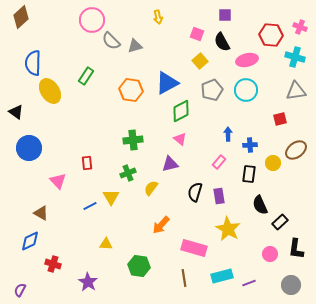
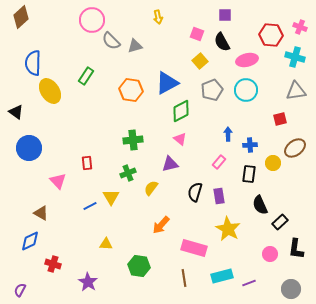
brown ellipse at (296, 150): moved 1 px left, 2 px up
gray circle at (291, 285): moved 4 px down
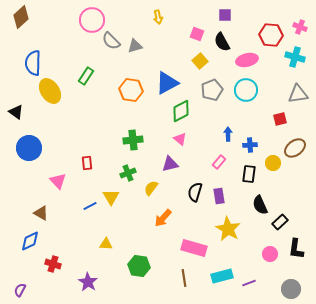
gray triangle at (296, 91): moved 2 px right, 3 px down
orange arrow at (161, 225): moved 2 px right, 7 px up
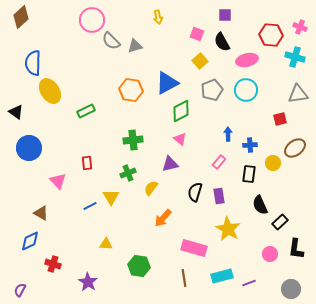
green rectangle at (86, 76): moved 35 px down; rotated 30 degrees clockwise
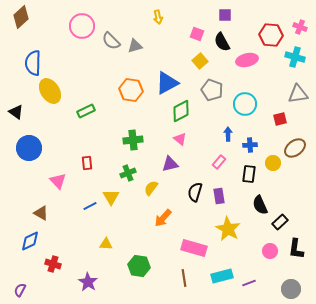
pink circle at (92, 20): moved 10 px left, 6 px down
gray pentagon at (212, 90): rotated 30 degrees counterclockwise
cyan circle at (246, 90): moved 1 px left, 14 px down
pink circle at (270, 254): moved 3 px up
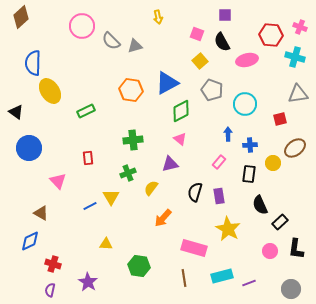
red rectangle at (87, 163): moved 1 px right, 5 px up
purple semicircle at (20, 290): moved 30 px right; rotated 16 degrees counterclockwise
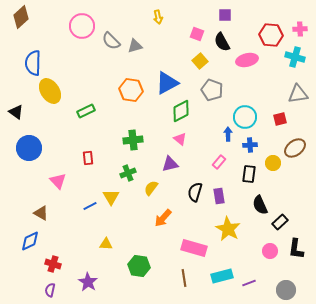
pink cross at (300, 27): moved 2 px down; rotated 24 degrees counterclockwise
cyan circle at (245, 104): moved 13 px down
gray circle at (291, 289): moved 5 px left, 1 px down
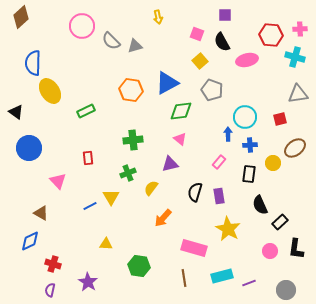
green diamond at (181, 111): rotated 20 degrees clockwise
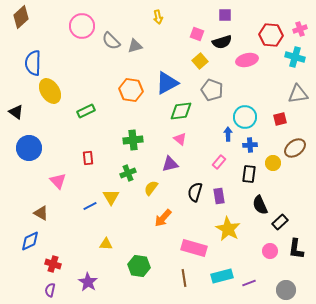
pink cross at (300, 29): rotated 16 degrees counterclockwise
black semicircle at (222, 42): rotated 78 degrees counterclockwise
